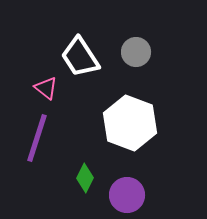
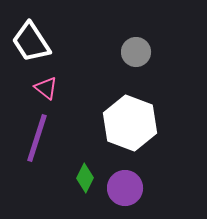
white trapezoid: moved 49 px left, 15 px up
purple circle: moved 2 px left, 7 px up
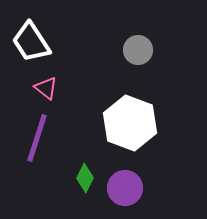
gray circle: moved 2 px right, 2 px up
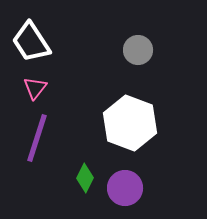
pink triangle: moved 11 px left; rotated 30 degrees clockwise
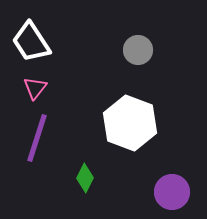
purple circle: moved 47 px right, 4 px down
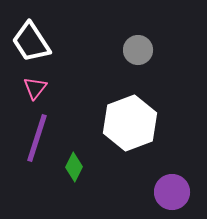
white hexagon: rotated 18 degrees clockwise
green diamond: moved 11 px left, 11 px up
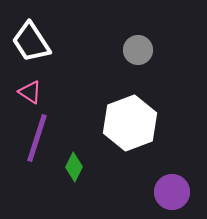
pink triangle: moved 5 px left, 4 px down; rotated 35 degrees counterclockwise
